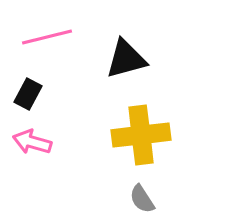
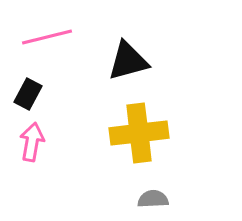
black triangle: moved 2 px right, 2 px down
yellow cross: moved 2 px left, 2 px up
pink arrow: rotated 84 degrees clockwise
gray semicircle: moved 11 px right; rotated 120 degrees clockwise
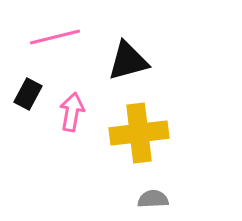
pink line: moved 8 px right
pink arrow: moved 40 px right, 30 px up
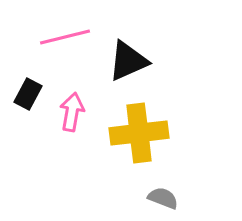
pink line: moved 10 px right
black triangle: rotated 9 degrees counterclockwise
gray semicircle: moved 10 px right, 1 px up; rotated 24 degrees clockwise
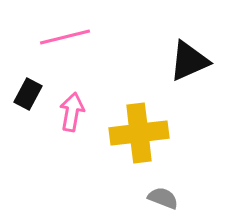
black triangle: moved 61 px right
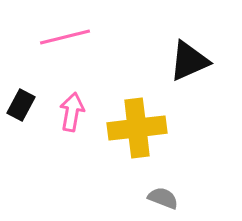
black rectangle: moved 7 px left, 11 px down
yellow cross: moved 2 px left, 5 px up
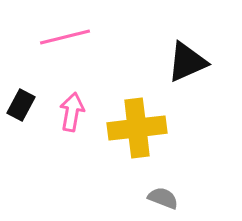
black triangle: moved 2 px left, 1 px down
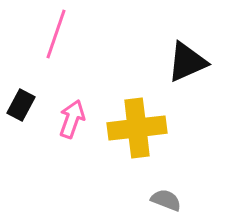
pink line: moved 9 px left, 3 px up; rotated 57 degrees counterclockwise
pink arrow: moved 7 px down; rotated 9 degrees clockwise
gray semicircle: moved 3 px right, 2 px down
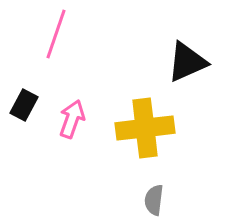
black rectangle: moved 3 px right
yellow cross: moved 8 px right
gray semicircle: moved 12 px left; rotated 104 degrees counterclockwise
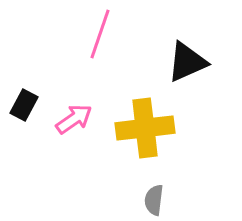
pink line: moved 44 px right
pink arrow: moved 2 px right; rotated 36 degrees clockwise
